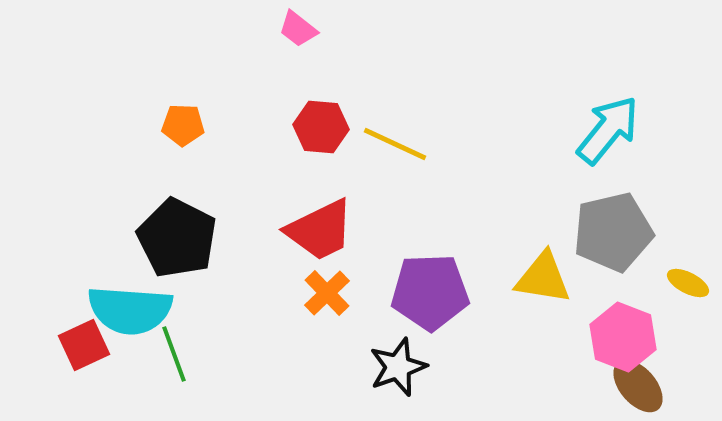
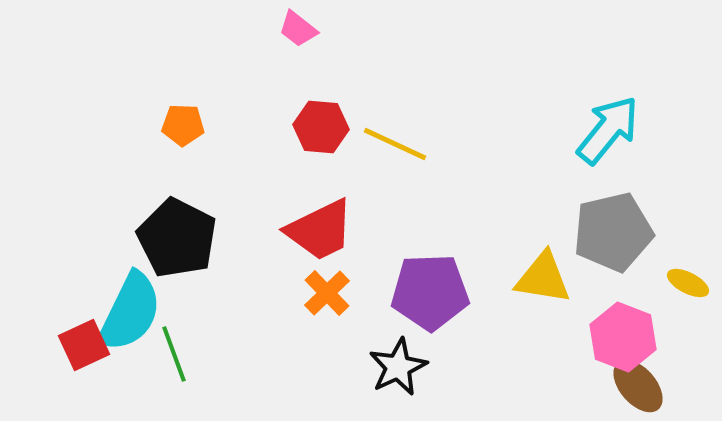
cyan semicircle: moved 2 px down; rotated 68 degrees counterclockwise
black star: rotated 6 degrees counterclockwise
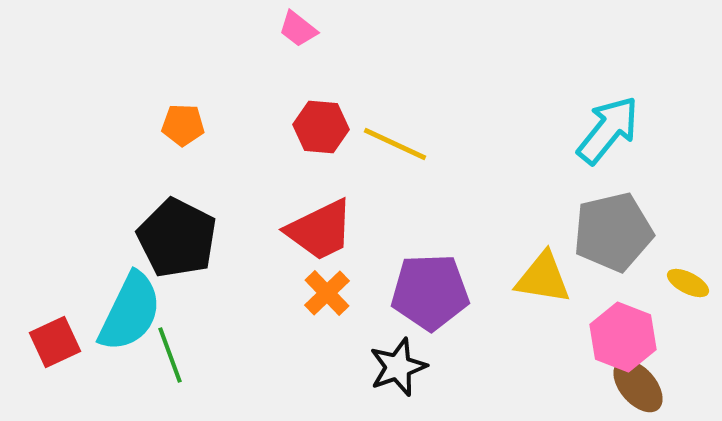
red square: moved 29 px left, 3 px up
green line: moved 4 px left, 1 px down
black star: rotated 6 degrees clockwise
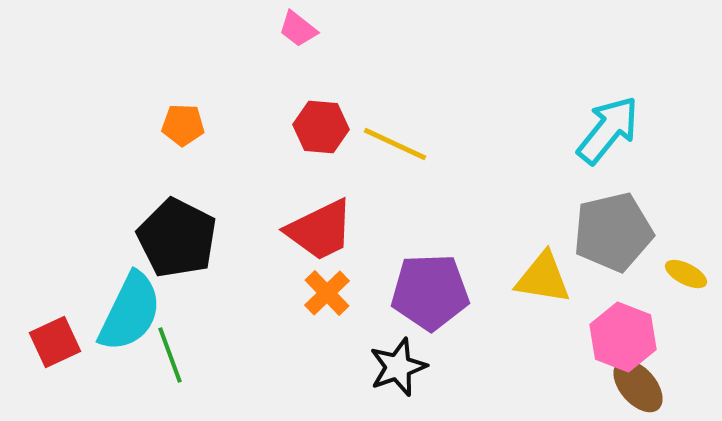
yellow ellipse: moved 2 px left, 9 px up
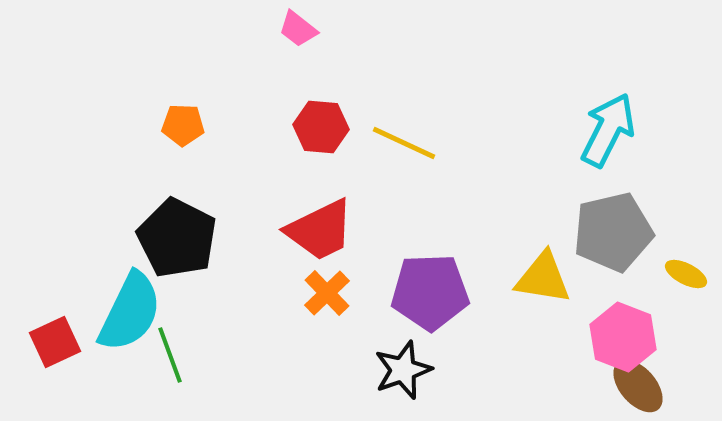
cyan arrow: rotated 12 degrees counterclockwise
yellow line: moved 9 px right, 1 px up
black star: moved 5 px right, 3 px down
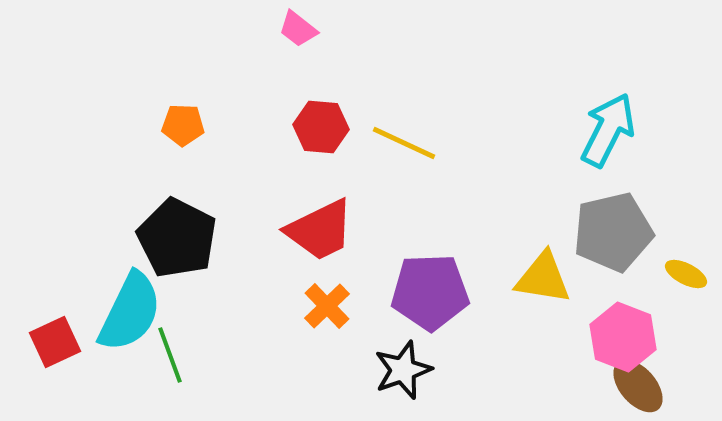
orange cross: moved 13 px down
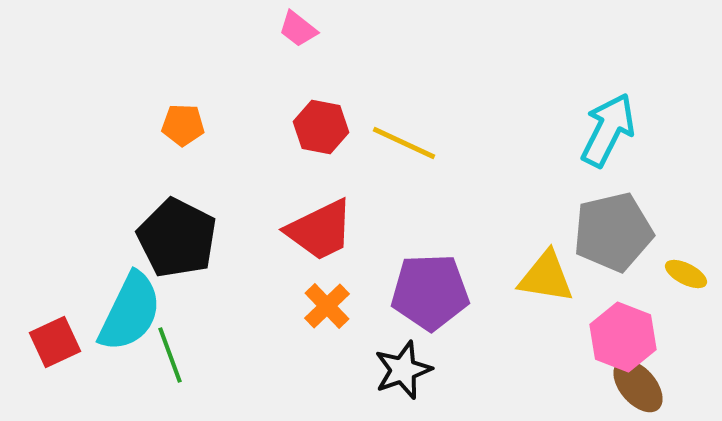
red hexagon: rotated 6 degrees clockwise
yellow triangle: moved 3 px right, 1 px up
